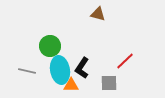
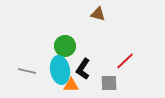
green circle: moved 15 px right
black L-shape: moved 1 px right, 1 px down
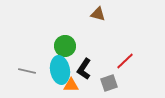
black L-shape: moved 1 px right
gray square: rotated 18 degrees counterclockwise
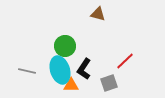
cyan ellipse: rotated 8 degrees counterclockwise
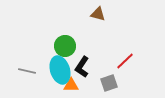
black L-shape: moved 2 px left, 2 px up
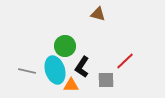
cyan ellipse: moved 5 px left
gray square: moved 3 px left, 3 px up; rotated 18 degrees clockwise
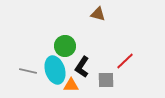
gray line: moved 1 px right
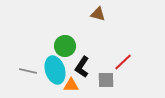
red line: moved 2 px left, 1 px down
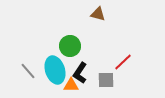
green circle: moved 5 px right
black L-shape: moved 2 px left, 6 px down
gray line: rotated 36 degrees clockwise
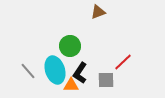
brown triangle: moved 2 px up; rotated 35 degrees counterclockwise
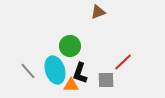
black L-shape: rotated 15 degrees counterclockwise
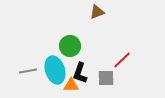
brown triangle: moved 1 px left
red line: moved 1 px left, 2 px up
gray line: rotated 60 degrees counterclockwise
gray square: moved 2 px up
